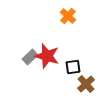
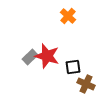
brown cross: rotated 24 degrees counterclockwise
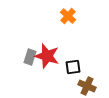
gray rectangle: rotated 28 degrees counterclockwise
brown cross: moved 1 px right, 2 px down
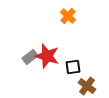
gray rectangle: rotated 35 degrees clockwise
brown cross: rotated 12 degrees clockwise
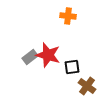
orange cross: rotated 35 degrees counterclockwise
red star: moved 1 px right, 1 px up
black square: moved 1 px left
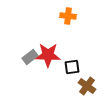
red star: rotated 15 degrees counterclockwise
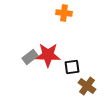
orange cross: moved 4 px left, 3 px up
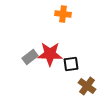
orange cross: moved 1 px left, 1 px down
red star: moved 2 px right, 1 px up
black square: moved 1 px left, 3 px up
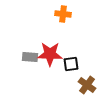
gray rectangle: rotated 42 degrees clockwise
brown cross: moved 1 px up
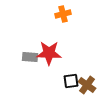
orange cross: rotated 21 degrees counterclockwise
red star: moved 1 px left, 1 px up
black square: moved 17 px down
